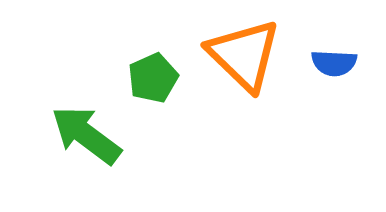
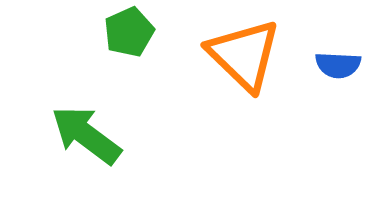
blue semicircle: moved 4 px right, 2 px down
green pentagon: moved 24 px left, 46 px up
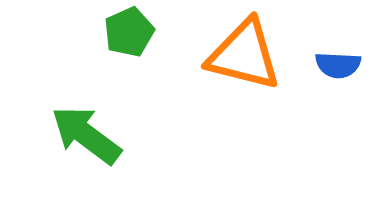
orange triangle: rotated 30 degrees counterclockwise
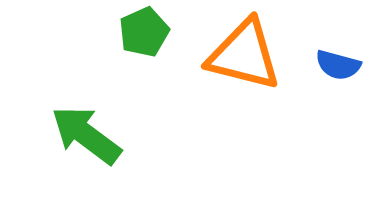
green pentagon: moved 15 px right
blue semicircle: rotated 12 degrees clockwise
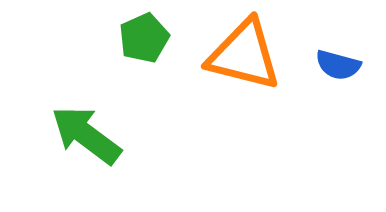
green pentagon: moved 6 px down
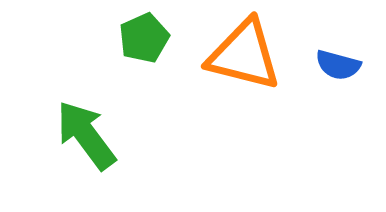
green arrow: rotated 16 degrees clockwise
